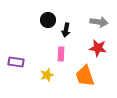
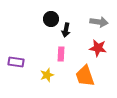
black circle: moved 3 px right, 1 px up
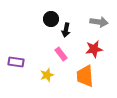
red star: moved 4 px left, 1 px down; rotated 18 degrees counterclockwise
pink rectangle: rotated 40 degrees counterclockwise
orange trapezoid: rotated 15 degrees clockwise
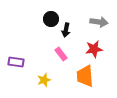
yellow star: moved 3 px left, 5 px down
